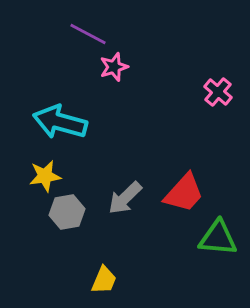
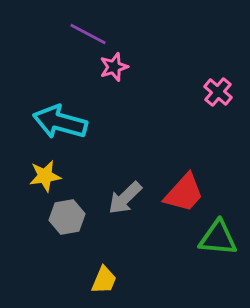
gray hexagon: moved 5 px down
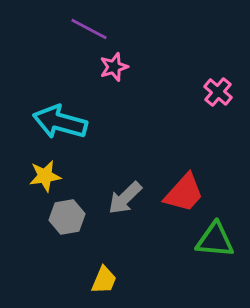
purple line: moved 1 px right, 5 px up
green triangle: moved 3 px left, 2 px down
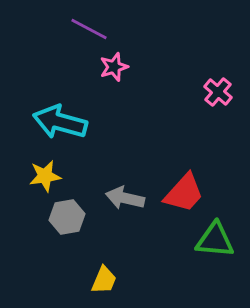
gray arrow: rotated 57 degrees clockwise
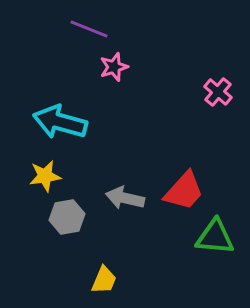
purple line: rotated 6 degrees counterclockwise
red trapezoid: moved 2 px up
green triangle: moved 3 px up
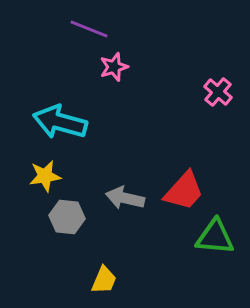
gray hexagon: rotated 16 degrees clockwise
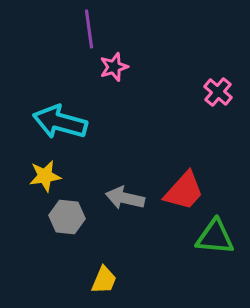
purple line: rotated 60 degrees clockwise
